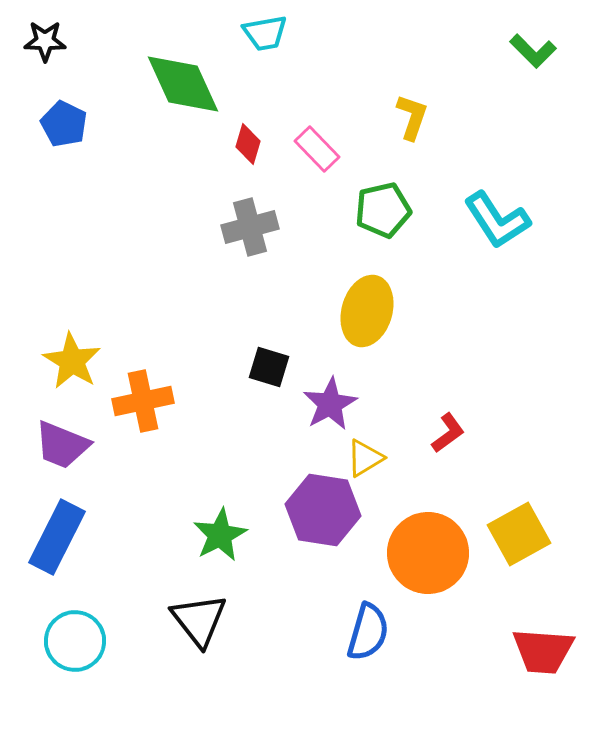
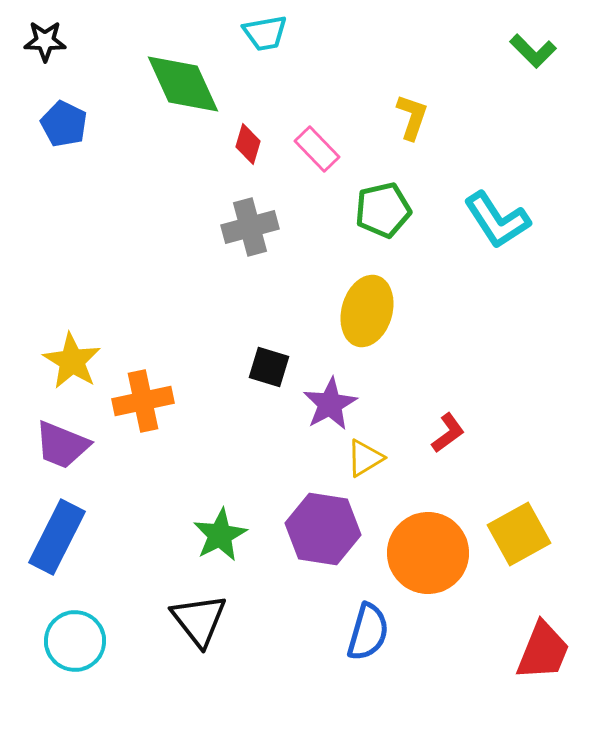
purple hexagon: moved 19 px down
red trapezoid: rotated 72 degrees counterclockwise
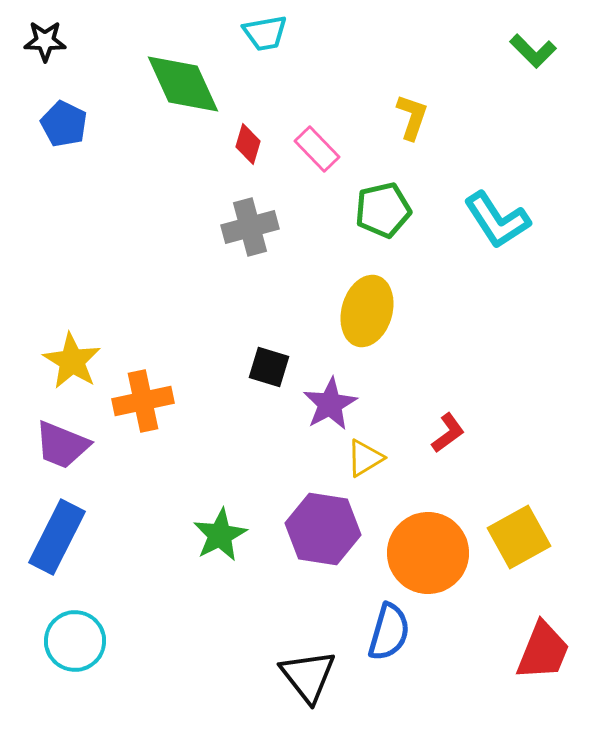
yellow square: moved 3 px down
black triangle: moved 109 px right, 56 px down
blue semicircle: moved 21 px right
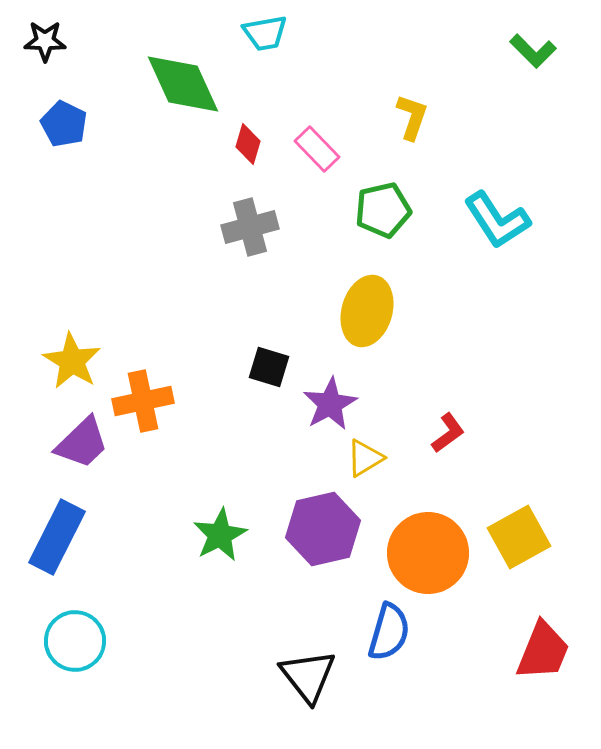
purple trapezoid: moved 20 px right, 2 px up; rotated 66 degrees counterclockwise
purple hexagon: rotated 22 degrees counterclockwise
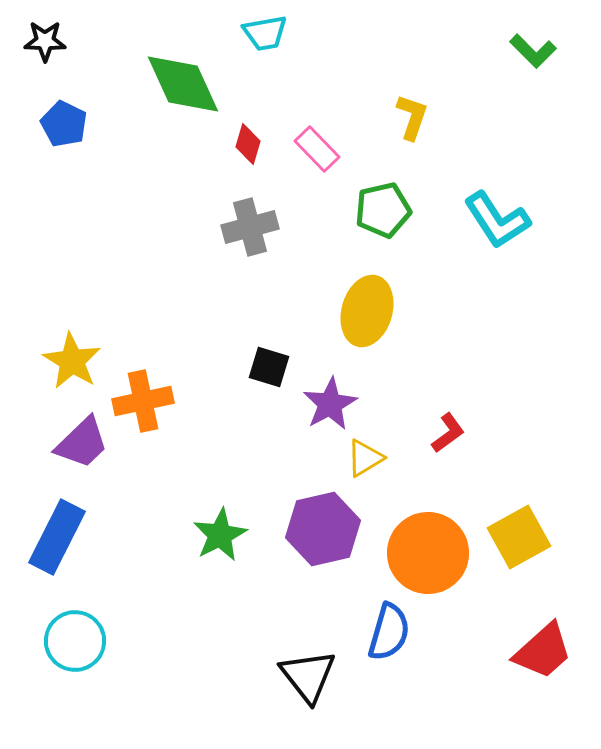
red trapezoid: rotated 26 degrees clockwise
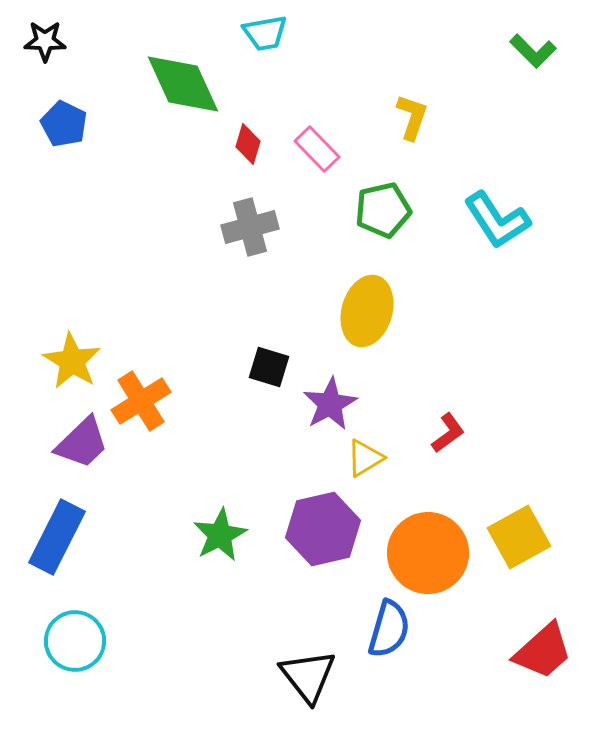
orange cross: moved 2 px left; rotated 20 degrees counterclockwise
blue semicircle: moved 3 px up
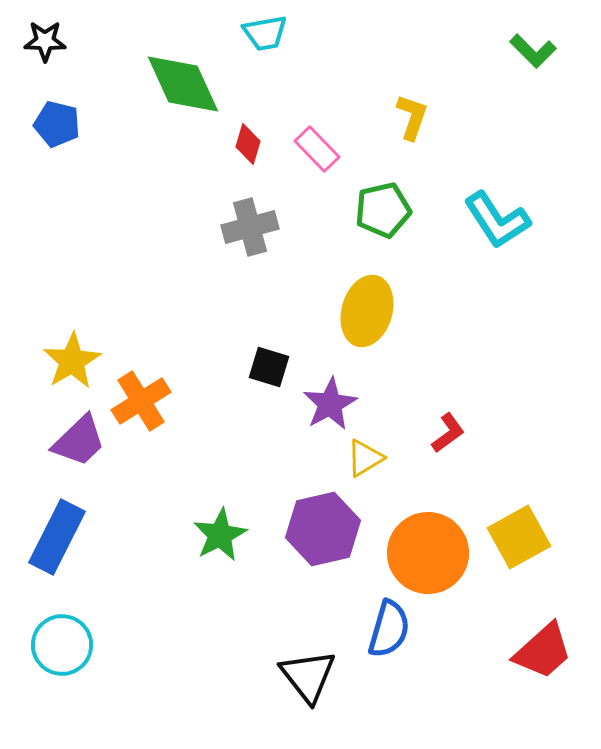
blue pentagon: moved 7 px left; rotated 12 degrees counterclockwise
yellow star: rotated 10 degrees clockwise
purple trapezoid: moved 3 px left, 2 px up
cyan circle: moved 13 px left, 4 px down
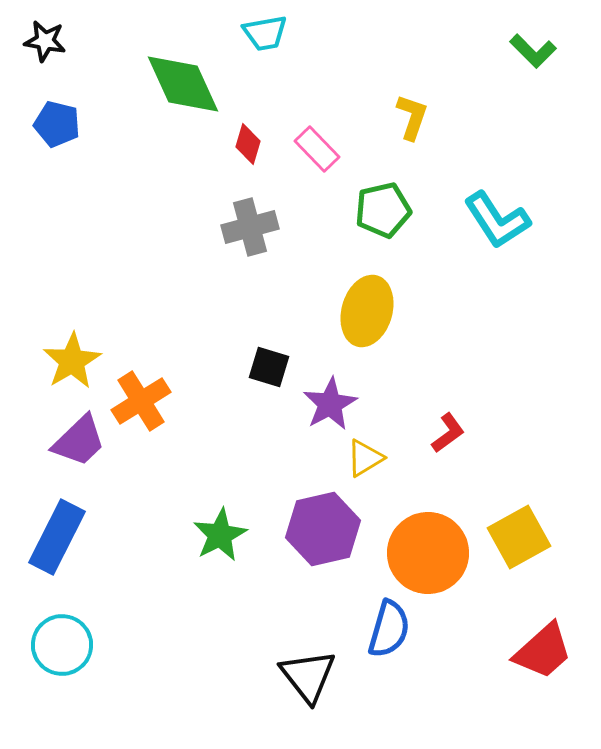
black star: rotated 9 degrees clockwise
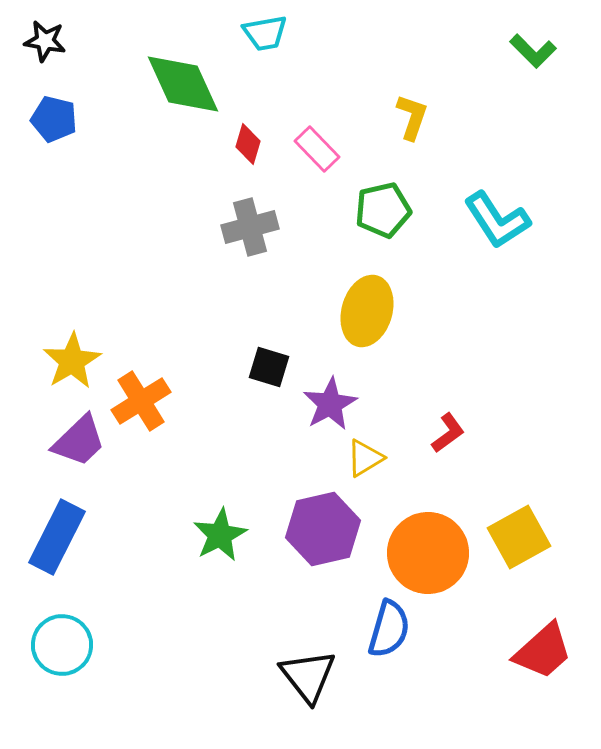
blue pentagon: moved 3 px left, 5 px up
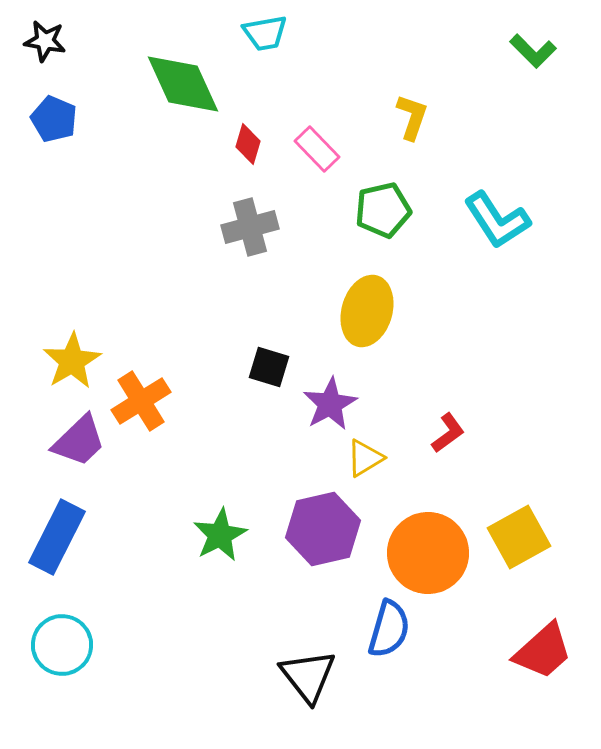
blue pentagon: rotated 9 degrees clockwise
